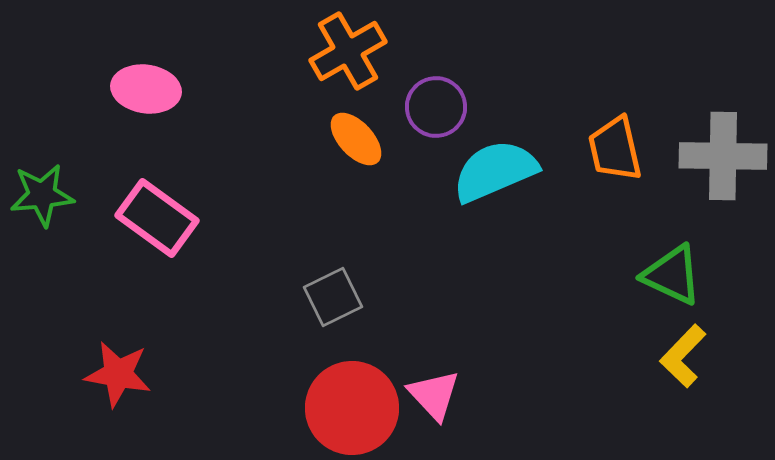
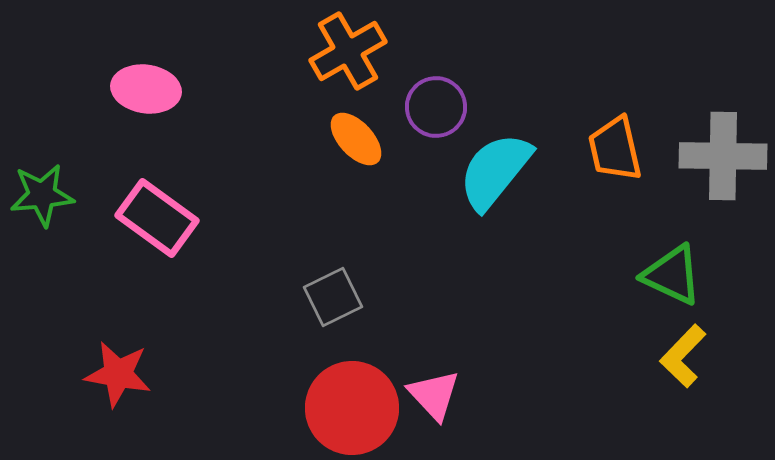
cyan semicircle: rotated 28 degrees counterclockwise
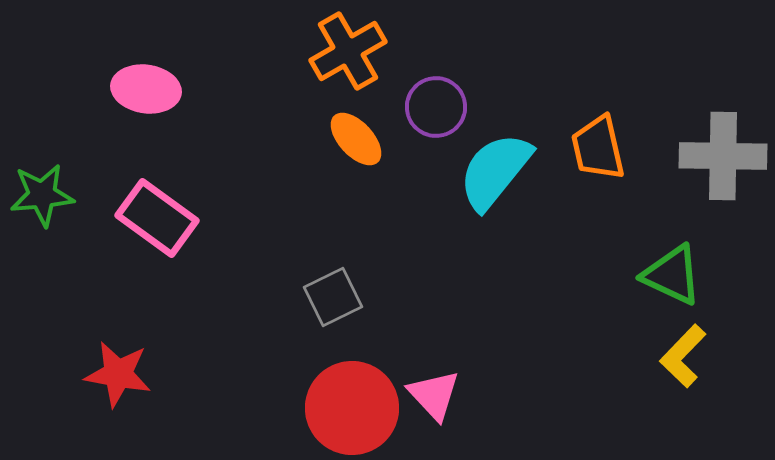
orange trapezoid: moved 17 px left, 1 px up
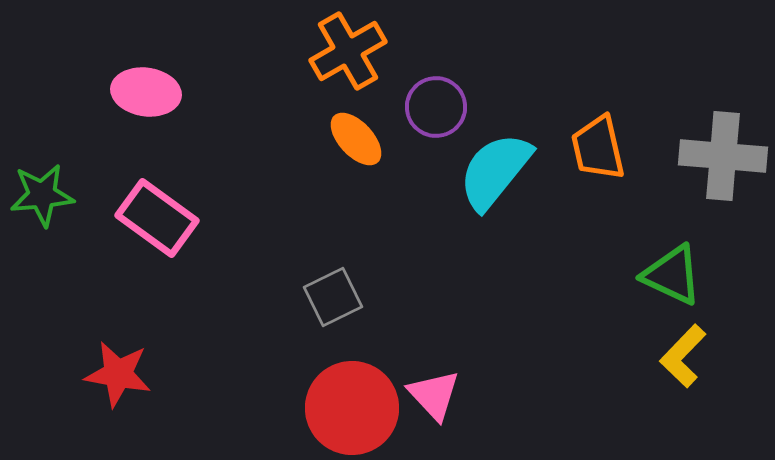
pink ellipse: moved 3 px down
gray cross: rotated 4 degrees clockwise
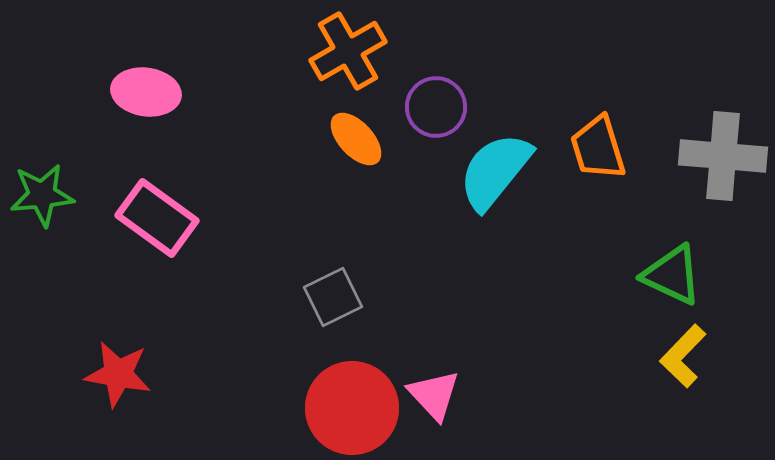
orange trapezoid: rotated 4 degrees counterclockwise
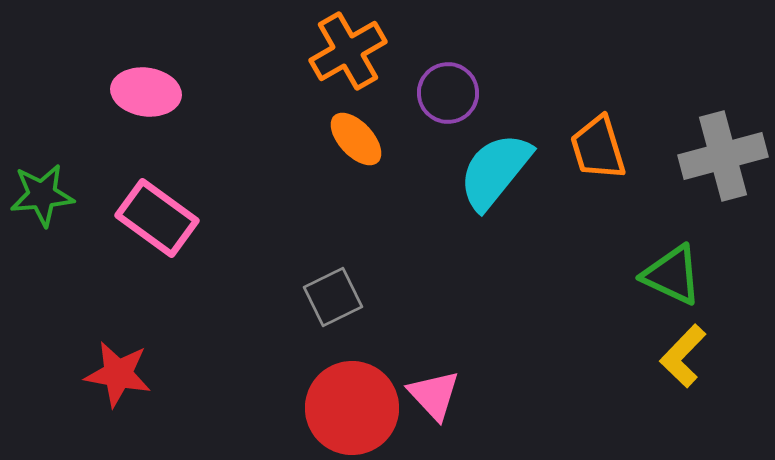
purple circle: moved 12 px right, 14 px up
gray cross: rotated 20 degrees counterclockwise
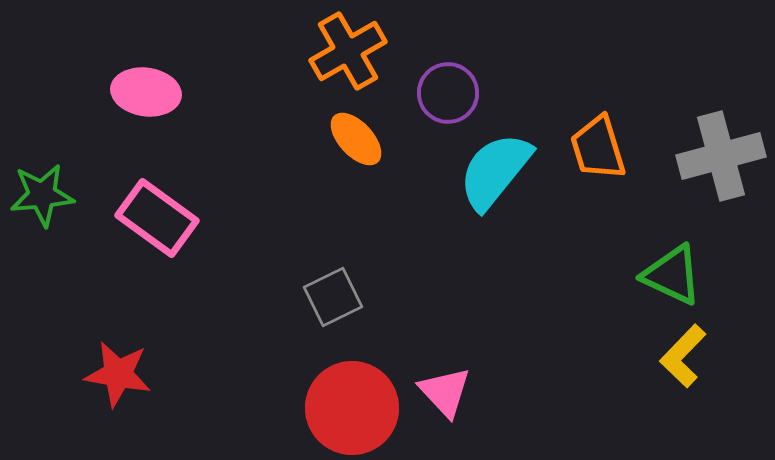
gray cross: moved 2 px left
pink triangle: moved 11 px right, 3 px up
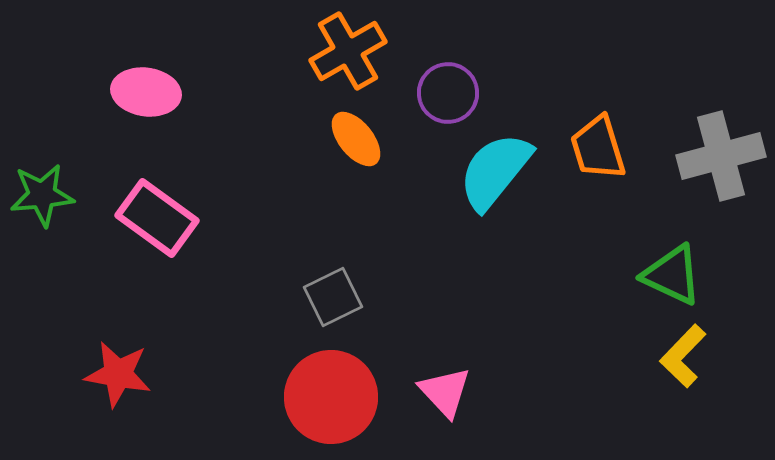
orange ellipse: rotated 4 degrees clockwise
red circle: moved 21 px left, 11 px up
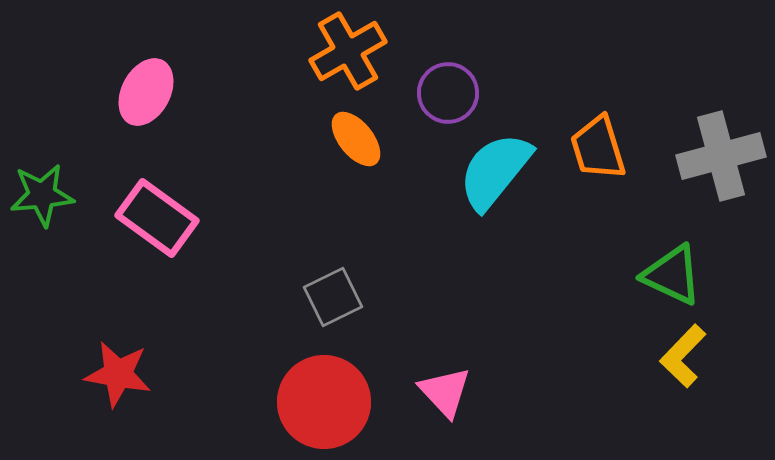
pink ellipse: rotated 70 degrees counterclockwise
red circle: moved 7 px left, 5 px down
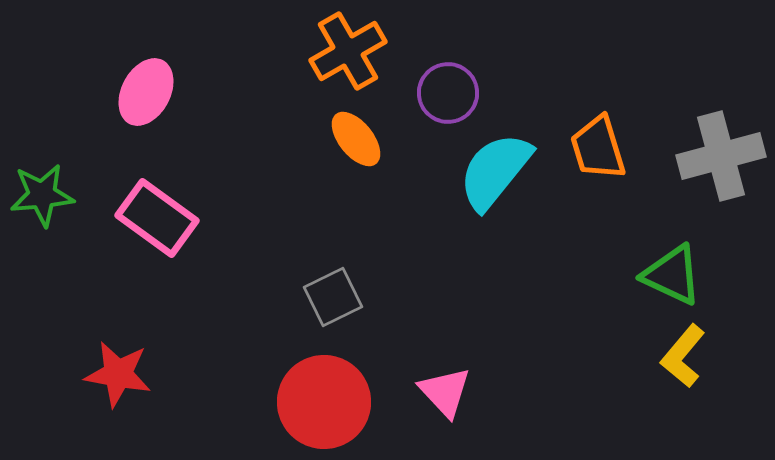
yellow L-shape: rotated 4 degrees counterclockwise
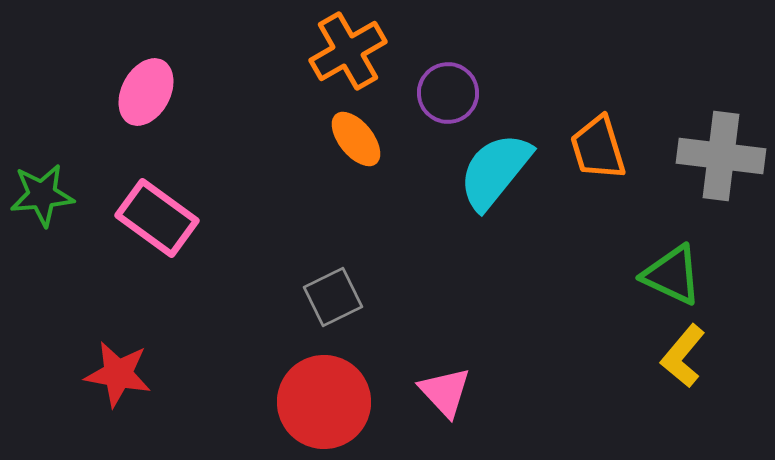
gray cross: rotated 22 degrees clockwise
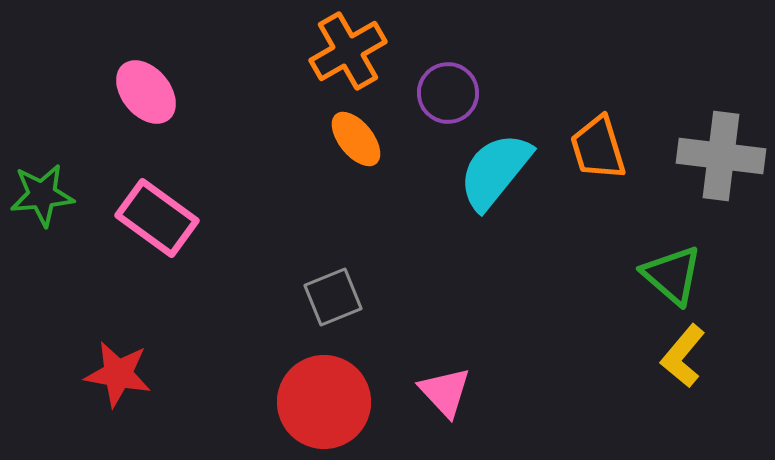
pink ellipse: rotated 68 degrees counterclockwise
green triangle: rotated 16 degrees clockwise
gray square: rotated 4 degrees clockwise
